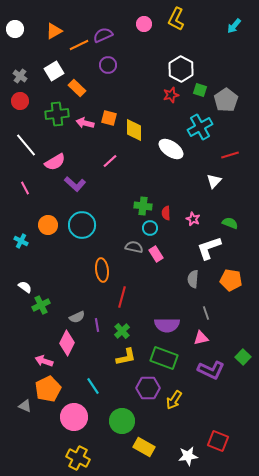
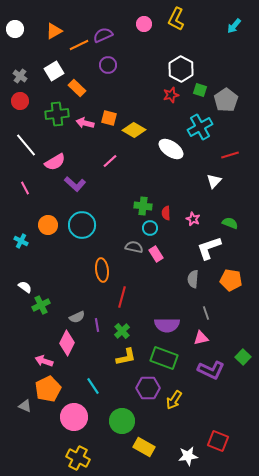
yellow diamond at (134, 130): rotated 60 degrees counterclockwise
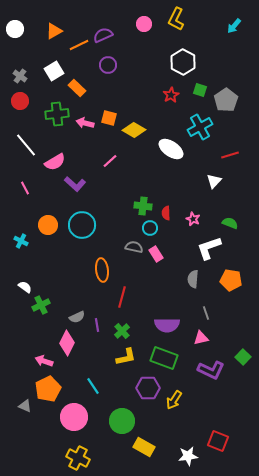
white hexagon at (181, 69): moved 2 px right, 7 px up
red star at (171, 95): rotated 14 degrees counterclockwise
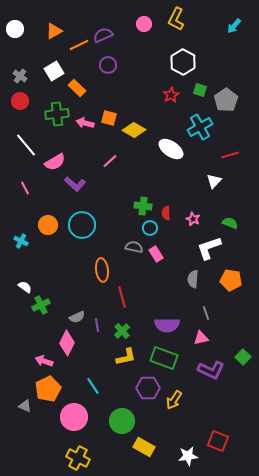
red line at (122, 297): rotated 30 degrees counterclockwise
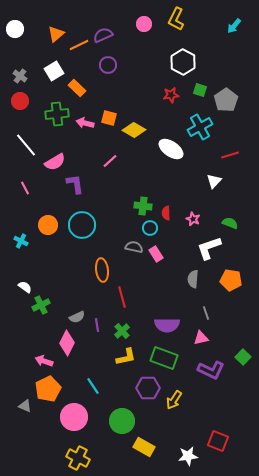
orange triangle at (54, 31): moved 2 px right, 3 px down; rotated 12 degrees counterclockwise
red star at (171, 95): rotated 21 degrees clockwise
purple L-shape at (75, 184): rotated 140 degrees counterclockwise
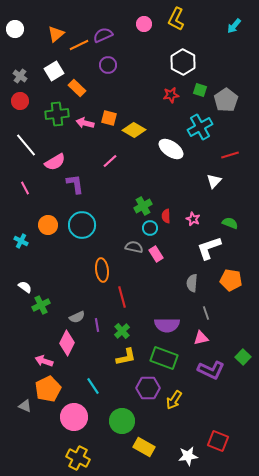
green cross at (143, 206): rotated 36 degrees counterclockwise
red semicircle at (166, 213): moved 3 px down
gray semicircle at (193, 279): moved 1 px left, 4 px down
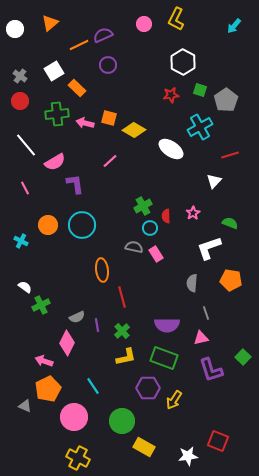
orange triangle at (56, 34): moved 6 px left, 11 px up
pink star at (193, 219): moved 6 px up; rotated 16 degrees clockwise
purple L-shape at (211, 370): rotated 48 degrees clockwise
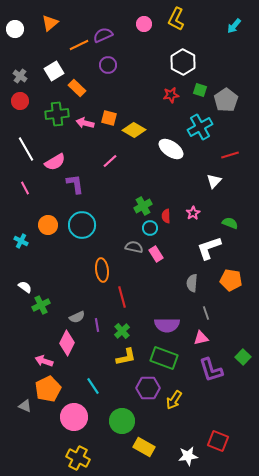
white line at (26, 145): moved 4 px down; rotated 10 degrees clockwise
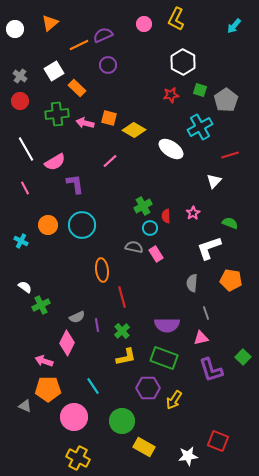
orange pentagon at (48, 389): rotated 25 degrees clockwise
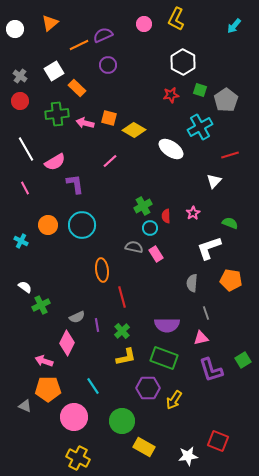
green square at (243, 357): moved 3 px down; rotated 14 degrees clockwise
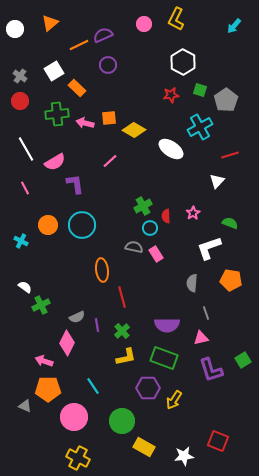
orange square at (109, 118): rotated 21 degrees counterclockwise
white triangle at (214, 181): moved 3 px right
white star at (188, 456): moved 4 px left
